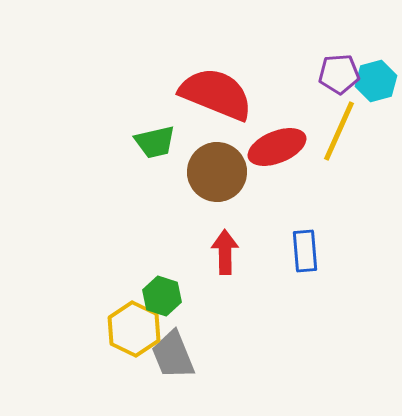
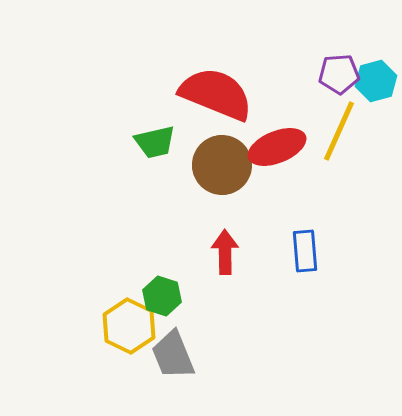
brown circle: moved 5 px right, 7 px up
yellow hexagon: moved 5 px left, 3 px up
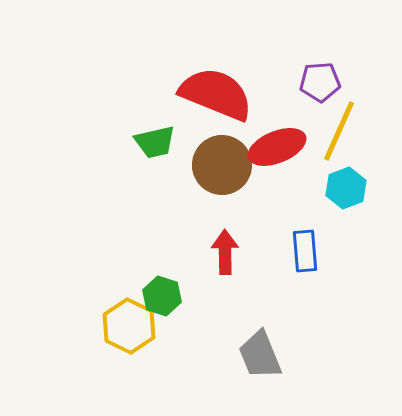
purple pentagon: moved 19 px left, 8 px down
cyan hexagon: moved 30 px left, 107 px down; rotated 6 degrees counterclockwise
gray trapezoid: moved 87 px right
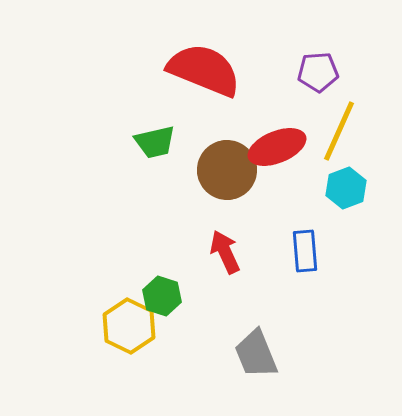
purple pentagon: moved 2 px left, 10 px up
red semicircle: moved 12 px left, 24 px up
brown circle: moved 5 px right, 5 px down
red arrow: rotated 24 degrees counterclockwise
gray trapezoid: moved 4 px left, 1 px up
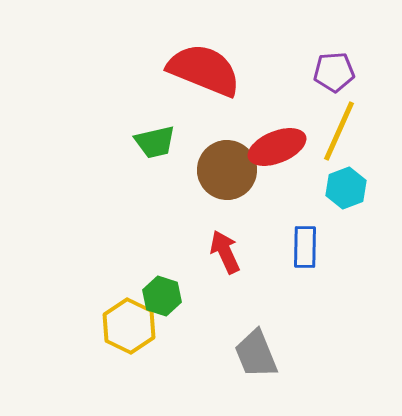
purple pentagon: moved 16 px right
blue rectangle: moved 4 px up; rotated 6 degrees clockwise
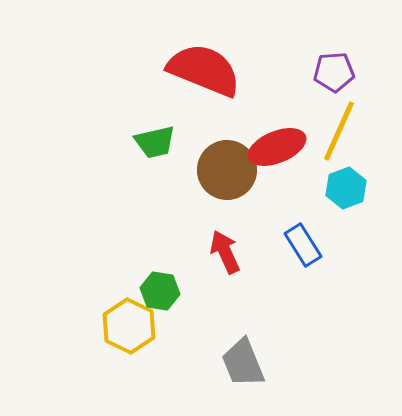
blue rectangle: moved 2 px left, 2 px up; rotated 33 degrees counterclockwise
green hexagon: moved 2 px left, 5 px up; rotated 9 degrees counterclockwise
gray trapezoid: moved 13 px left, 9 px down
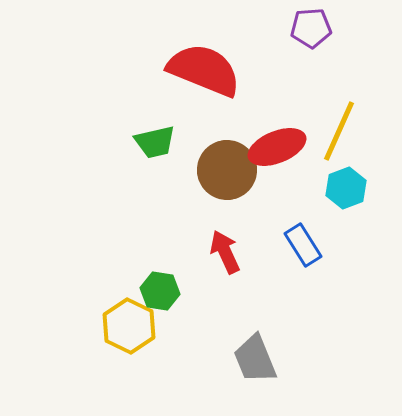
purple pentagon: moved 23 px left, 44 px up
gray trapezoid: moved 12 px right, 4 px up
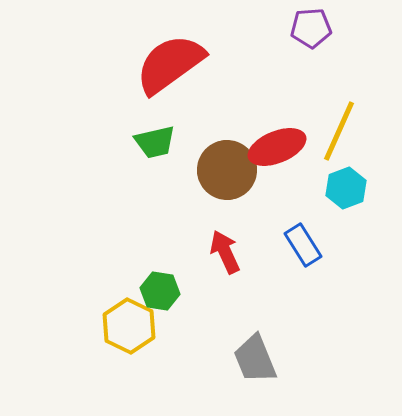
red semicircle: moved 34 px left, 6 px up; rotated 58 degrees counterclockwise
